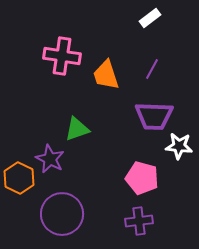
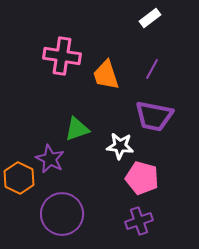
purple trapezoid: rotated 9 degrees clockwise
white star: moved 59 px left
purple cross: rotated 12 degrees counterclockwise
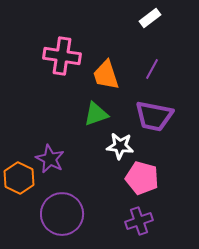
green triangle: moved 19 px right, 15 px up
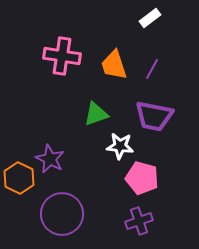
orange trapezoid: moved 8 px right, 10 px up
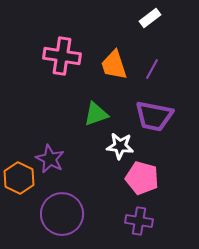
purple cross: rotated 28 degrees clockwise
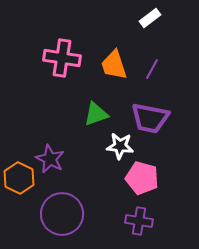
pink cross: moved 2 px down
purple trapezoid: moved 4 px left, 2 px down
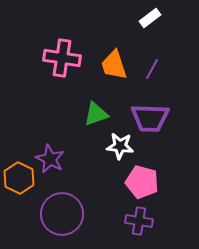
purple trapezoid: rotated 9 degrees counterclockwise
pink pentagon: moved 4 px down
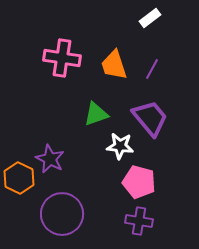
purple trapezoid: rotated 132 degrees counterclockwise
pink pentagon: moved 3 px left
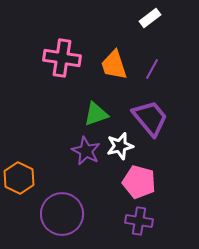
white star: rotated 20 degrees counterclockwise
purple star: moved 36 px right, 8 px up
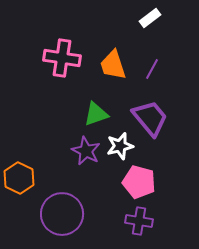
orange trapezoid: moved 1 px left
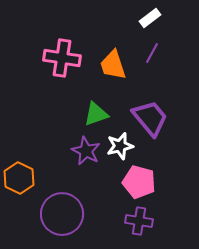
purple line: moved 16 px up
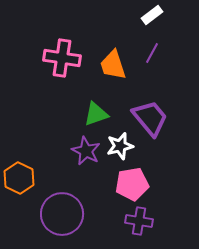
white rectangle: moved 2 px right, 3 px up
pink pentagon: moved 7 px left, 2 px down; rotated 24 degrees counterclockwise
